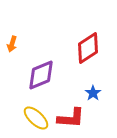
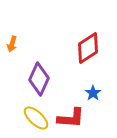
purple diamond: moved 2 px left, 4 px down; rotated 44 degrees counterclockwise
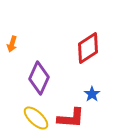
purple diamond: moved 1 px up
blue star: moved 1 px left, 1 px down
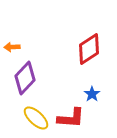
orange arrow: moved 3 px down; rotated 70 degrees clockwise
red diamond: moved 1 px right, 1 px down
purple diamond: moved 14 px left; rotated 20 degrees clockwise
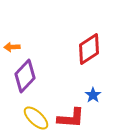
purple diamond: moved 2 px up
blue star: moved 1 px right, 1 px down
